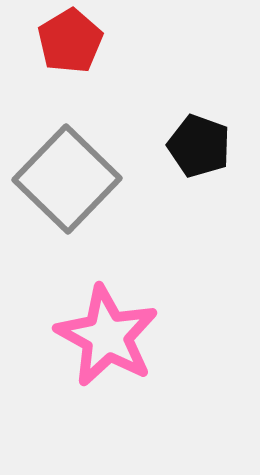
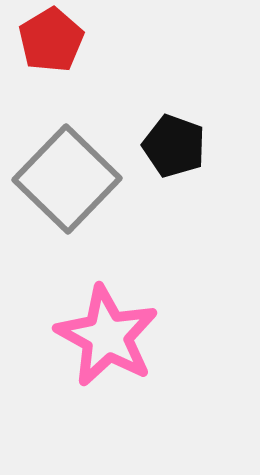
red pentagon: moved 19 px left, 1 px up
black pentagon: moved 25 px left
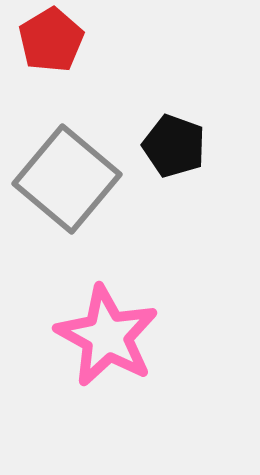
gray square: rotated 4 degrees counterclockwise
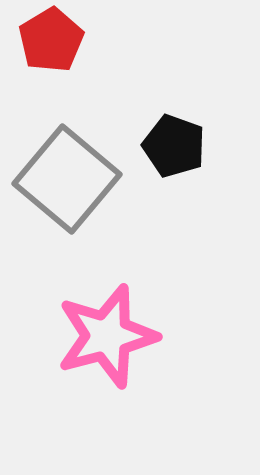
pink star: rotated 28 degrees clockwise
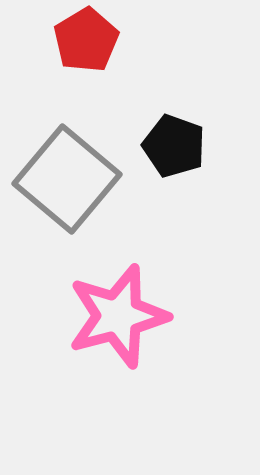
red pentagon: moved 35 px right
pink star: moved 11 px right, 20 px up
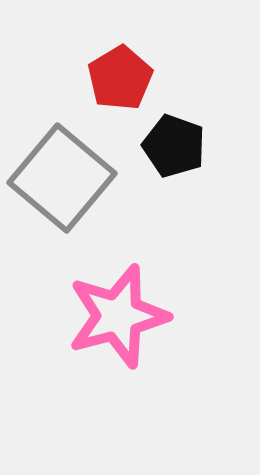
red pentagon: moved 34 px right, 38 px down
gray square: moved 5 px left, 1 px up
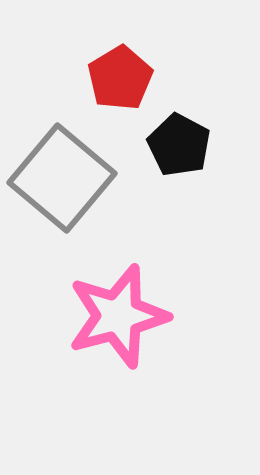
black pentagon: moved 5 px right, 1 px up; rotated 8 degrees clockwise
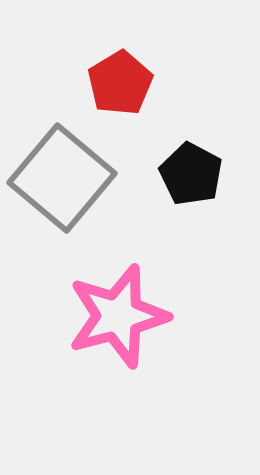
red pentagon: moved 5 px down
black pentagon: moved 12 px right, 29 px down
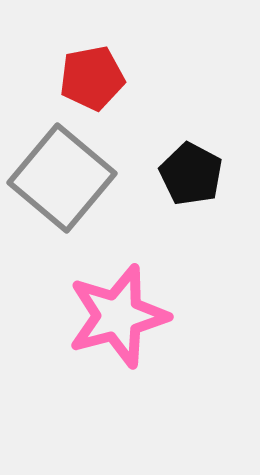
red pentagon: moved 28 px left, 5 px up; rotated 20 degrees clockwise
